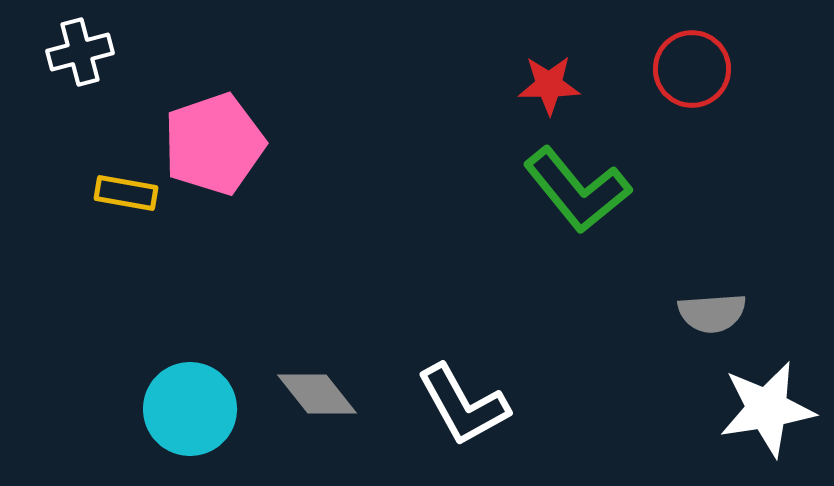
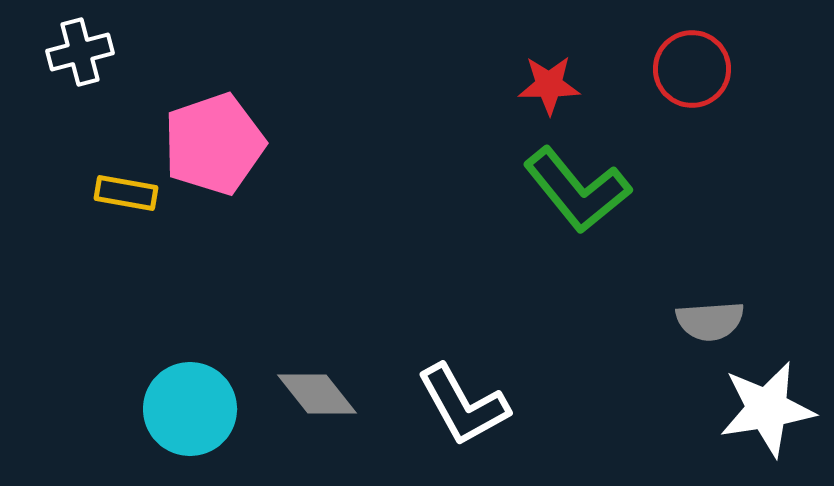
gray semicircle: moved 2 px left, 8 px down
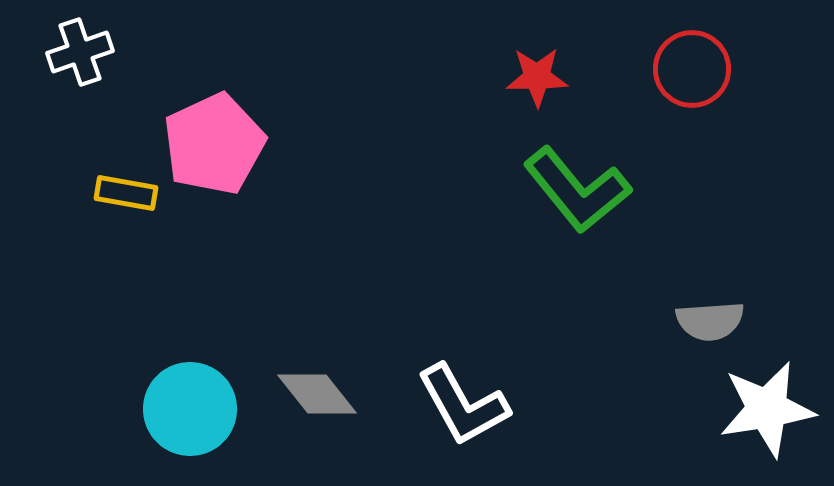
white cross: rotated 4 degrees counterclockwise
red star: moved 12 px left, 8 px up
pink pentagon: rotated 6 degrees counterclockwise
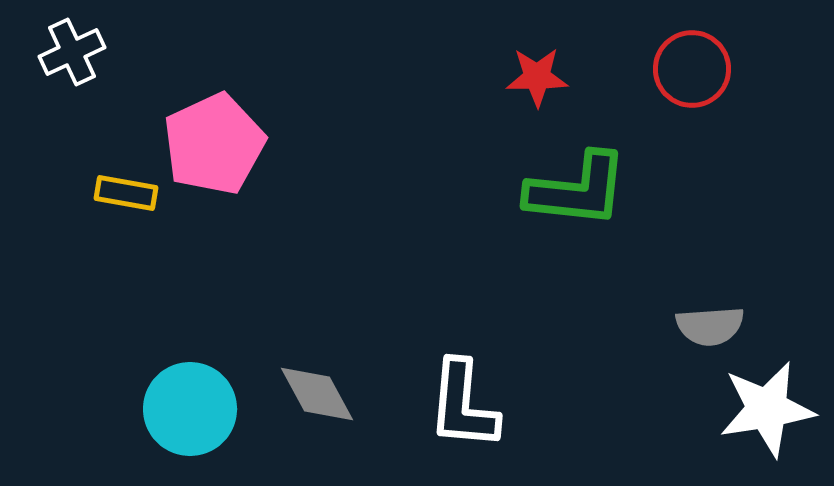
white cross: moved 8 px left; rotated 6 degrees counterclockwise
green L-shape: rotated 45 degrees counterclockwise
gray semicircle: moved 5 px down
gray diamond: rotated 10 degrees clockwise
white L-shape: rotated 34 degrees clockwise
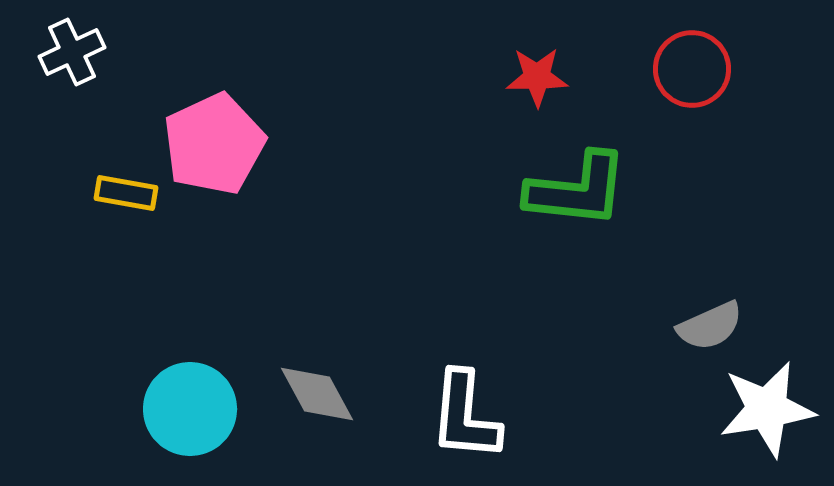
gray semicircle: rotated 20 degrees counterclockwise
white L-shape: moved 2 px right, 11 px down
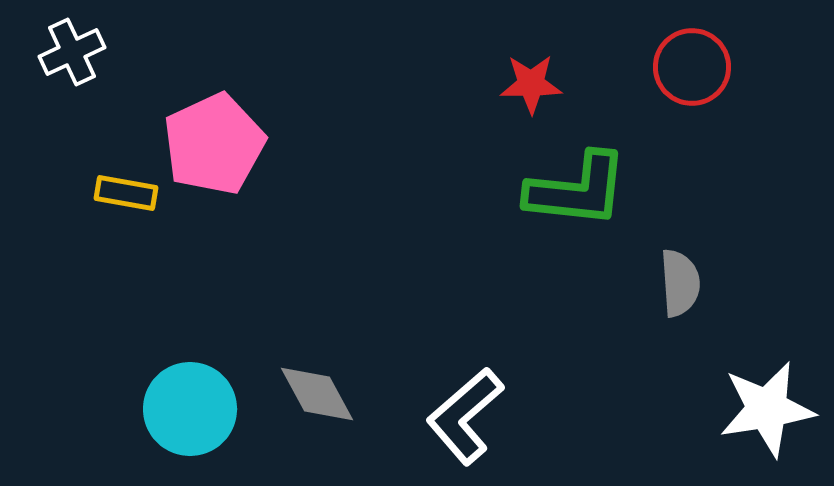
red circle: moved 2 px up
red star: moved 6 px left, 7 px down
gray semicircle: moved 30 px left, 43 px up; rotated 70 degrees counterclockwise
white L-shape: rotated 44 degrees clockwise
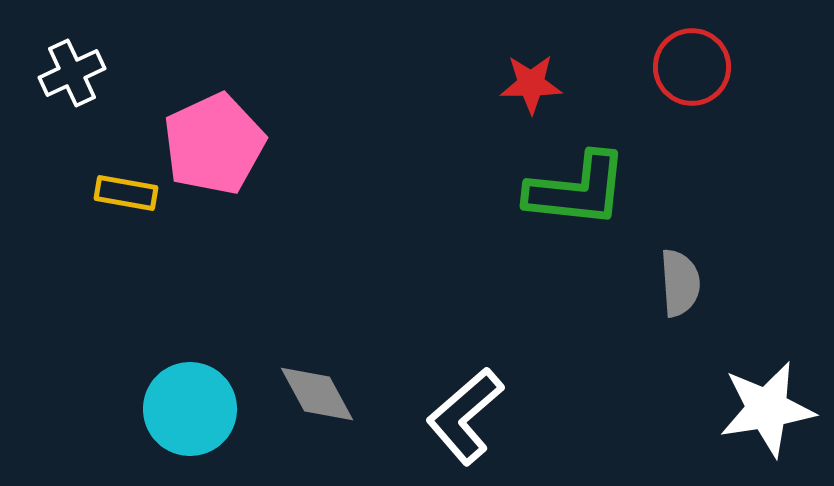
white cross: moved 21 px down
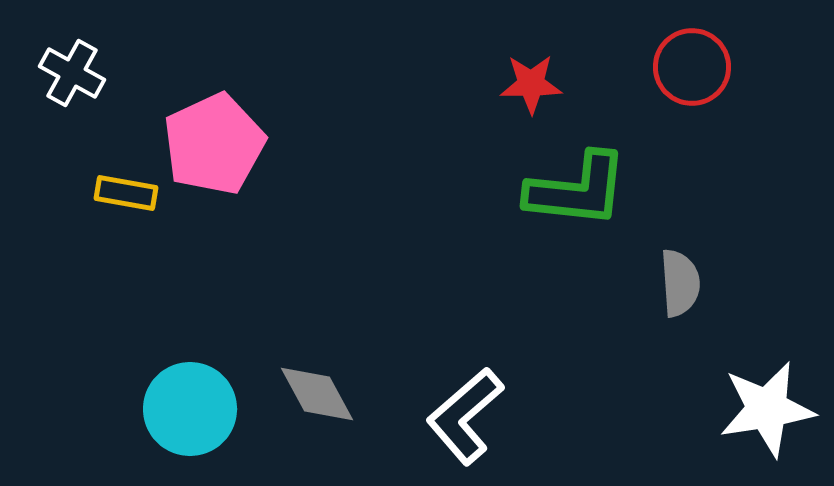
white cross: rotated 36 degrees counterclockwise
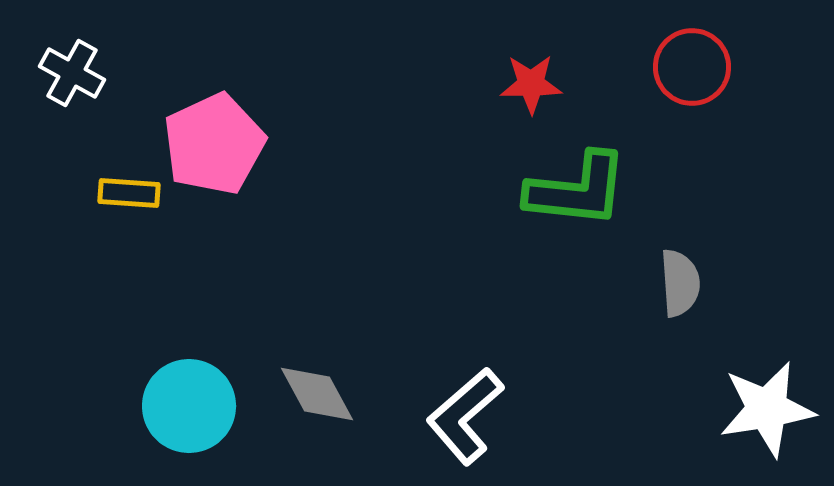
yellow rectangle: moved 3 px right; rotated 6 degrees counterclockwise
cyan circle: moved 1 px left, 3 px up
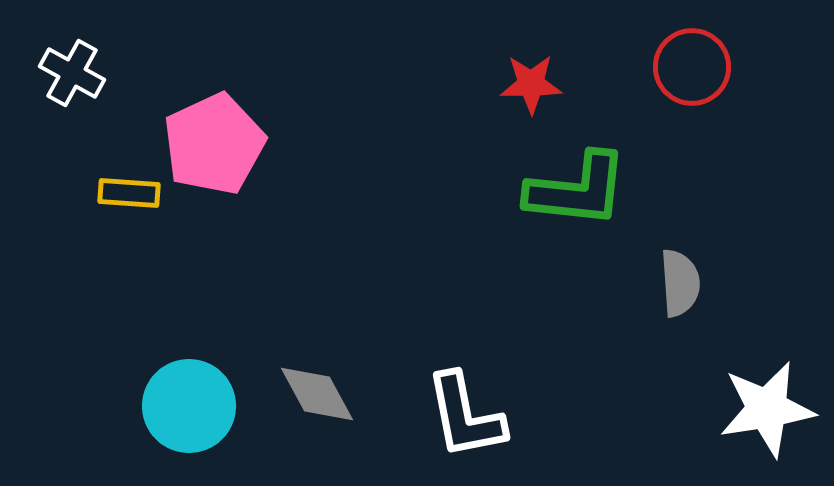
white L-shape: rotated 60 degrees counterclockwise
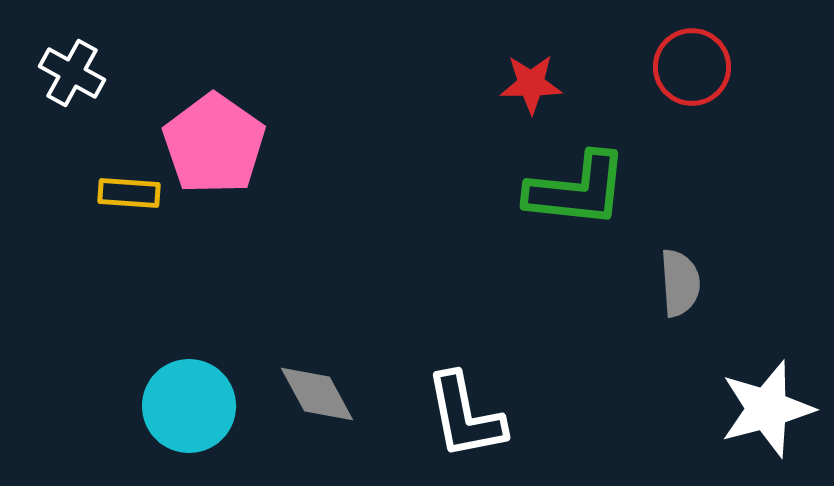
pink pentagon: rotated 12 degrees counterclockwise
white star: rotated 6 degrees counterclockwise
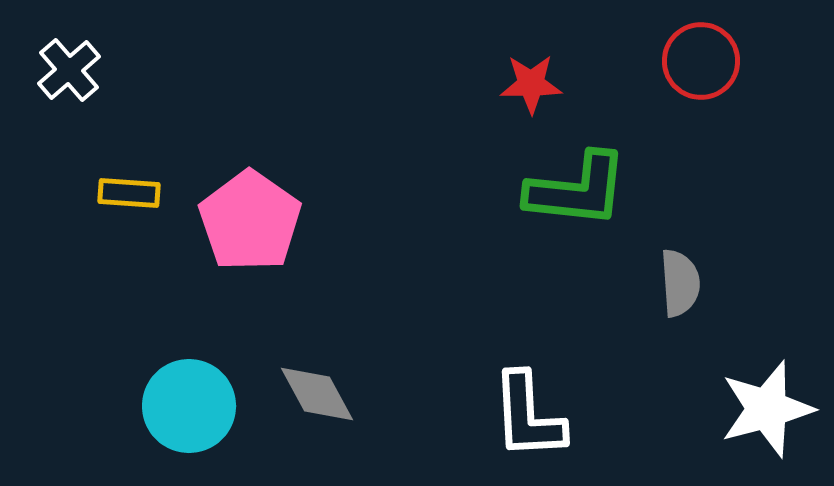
red circle: moved 9 px right, 6 px up
white cross: moved 3 px left, 3 px up; rotated 20 degrees clockwise
pink pentagon: moved 36 px right, 77 px down
white L-shape: moved 63 px right; rotated 8 degrees clockwise
